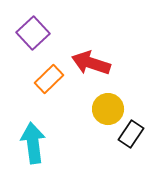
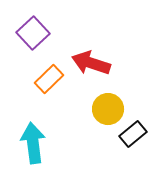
black rectangle: moved 2 px right; rotated 16 degrees clockwise
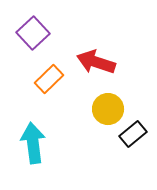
red arrow: moved 5 px right, 1 px up
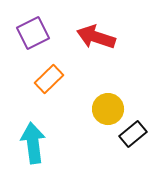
purple square: rotated 16 degrees clockwise
red arrow: moved 25 px up
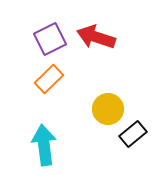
purple square: moved 17 px right, 6 px down
cyan arrow: moved 11 px right, 2 px down
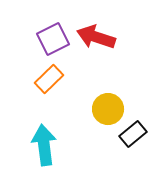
purple square: moved 3 px right
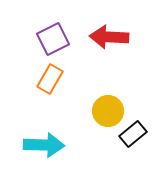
red arrow: moved 13 px right; rotated 15 degrees counterclockwise
orange rectangle: moved 1 px right; rotated 16 degrees counterclockwise
yellow circle: moved 2 px down
cyan arrow: rotated 99 degrees clockwise
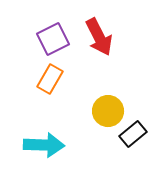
red arrow: moved 10 px left; rotated 120 degrees counterclockwise
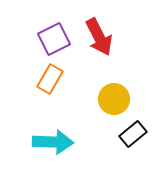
purple square: moved 1 px right
yellow circle: moved 6 px right, 12 px up
cyan arrow: moved 9 px right, 3 px up
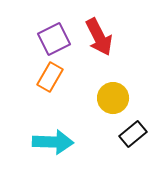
orange rectangle: moved 2 px up
yellow circle: moved 1 px left, 1 px up
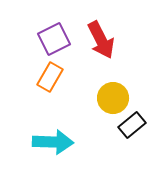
red arrow: moved 2 px right, 3 px down
black rectangle: moved 1 px left, 9 px up
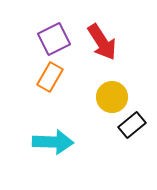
red arrow: moved 1 px right, 2 px down; rotated 6 degrees counterclockwise
yellow circle: moved 1 px left, 1 px up
